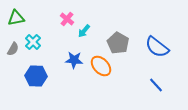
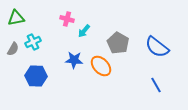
pink cross: rotated 24 degrees counterclockwise
cyan cross: rotated 21 degrees clockwise
blue line: rotated 14 degrees clockwise
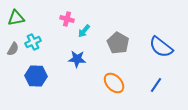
blue semicircle: moved 4 px right
blue star: moved 3 px right, 1 px up
orange ellipse: moved 13 px right, 17 px down
blue line: rotated 63 degrees clockwise
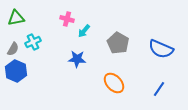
blue semicircle: moved 2 px down; rotated 15 degrees counterclockwise
blue hexagon: moved 20 px left, 5 px up; rotated 20 degrees clockwise
blue line: moved 3 px right, 4 px down
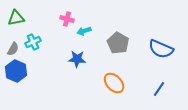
cyan arrow: rotated 32 degrees clockwise
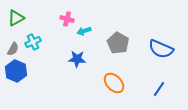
green triangle: rotated 18 degrees counterclockwise
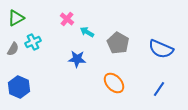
pink cross: rotated 24 degrees clockwise
cyan arrow: moved 3 px right, 1 px down; rotated 48 degrees clockwise
blue hexagon: moved 3 px right, 16 px down
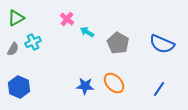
blue semicircle: moved 1 px right, 5 px up
blue star: moved 8 px right, 27 px down
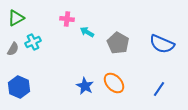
pink cross: rotated 32 degrees counterclockwise
blue star: rotated 24 degrees clockwise
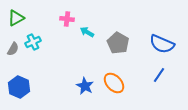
blue line: moved 14 px up
